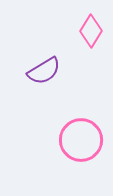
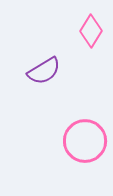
pink circle: moved 4 px right, 1 px down
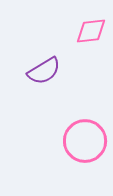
pink diamond: rotated 52 degrees clockwise
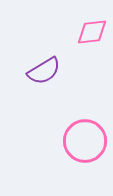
pink diamond: moved 1 px right, 1 px down
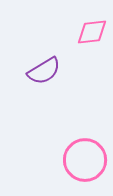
pink circle: moved 19 px down
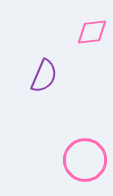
purple semicircle: moved 5 px down; rotated 36 degrees counterclockwise
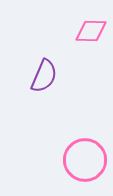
pink diamond: moved 1 px left, 1 px up; rotated 8 degrees clockwise
